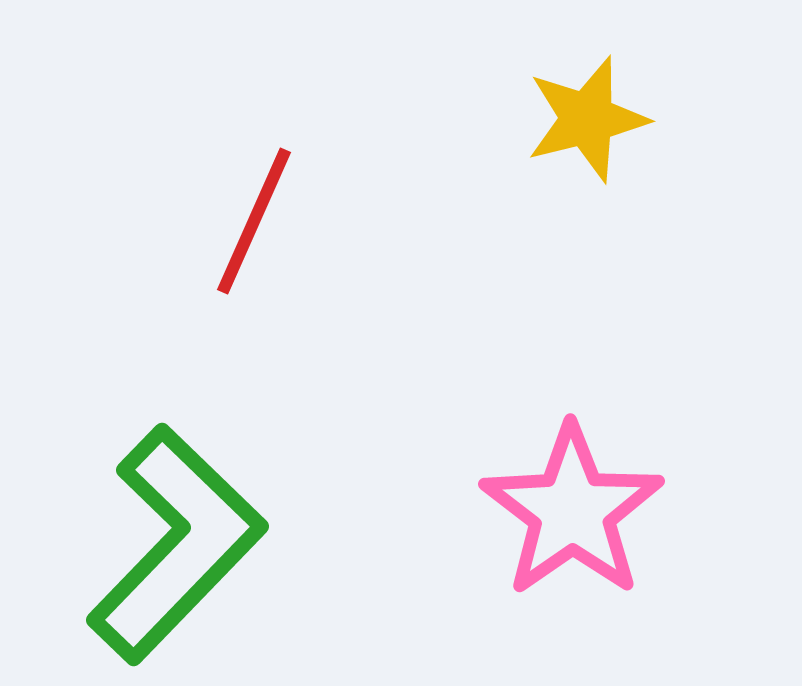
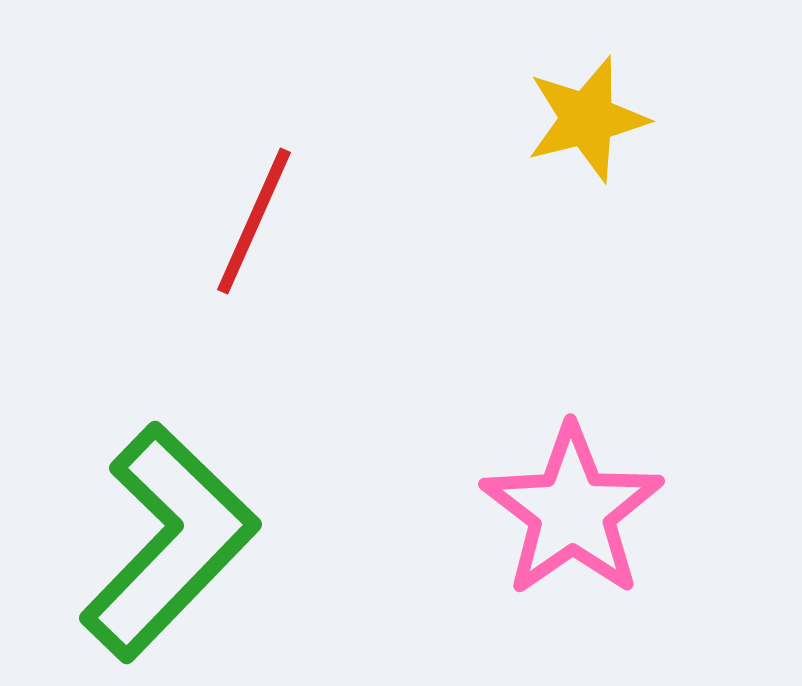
green L-shape: moved 7 px left, 2 px up
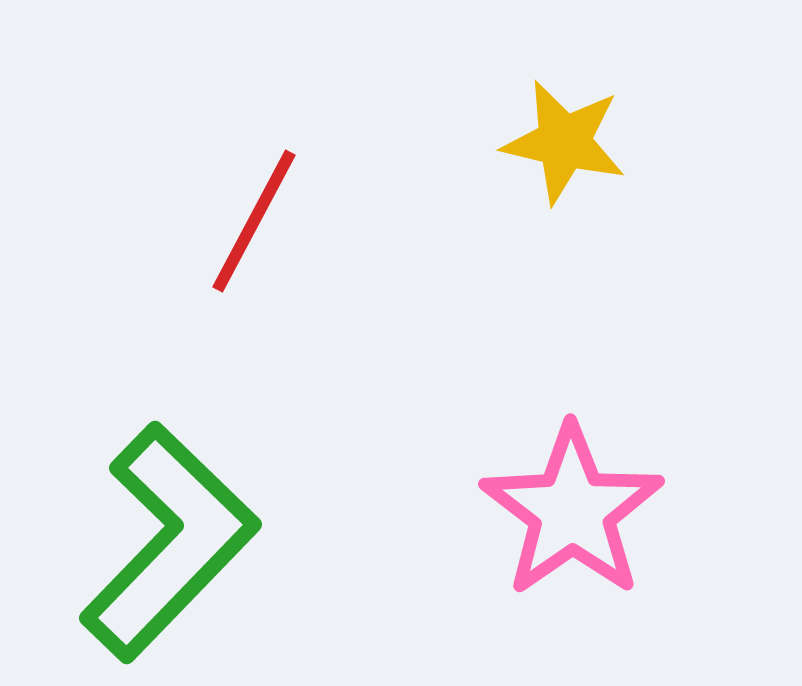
yellow star: moved 23 px left, 23 px down; rotated 27 degrees clockwise
red line: rotated 4 degrees clockwise
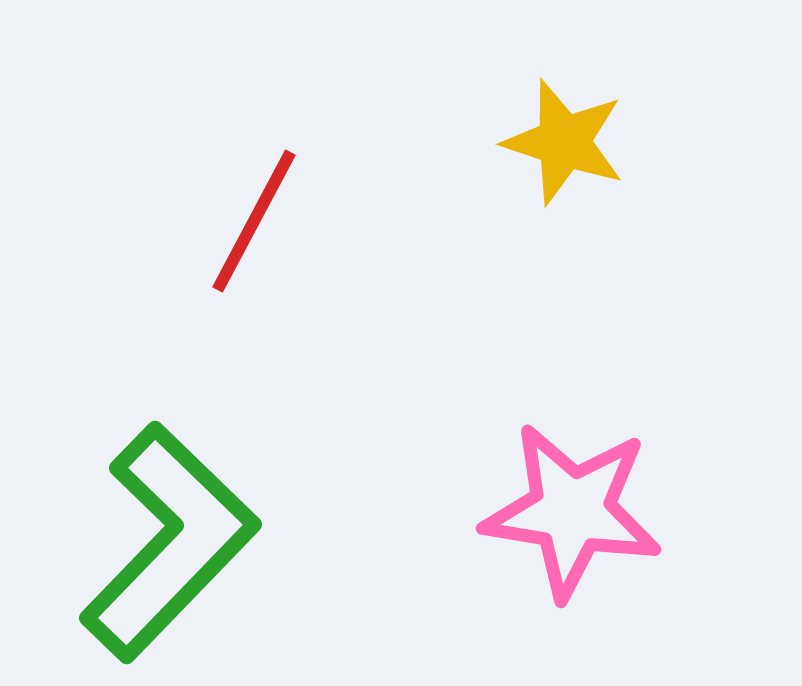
yellow star: rotated 5 degrees clockwise
pink star: rotated 28 degrees counterclockwise
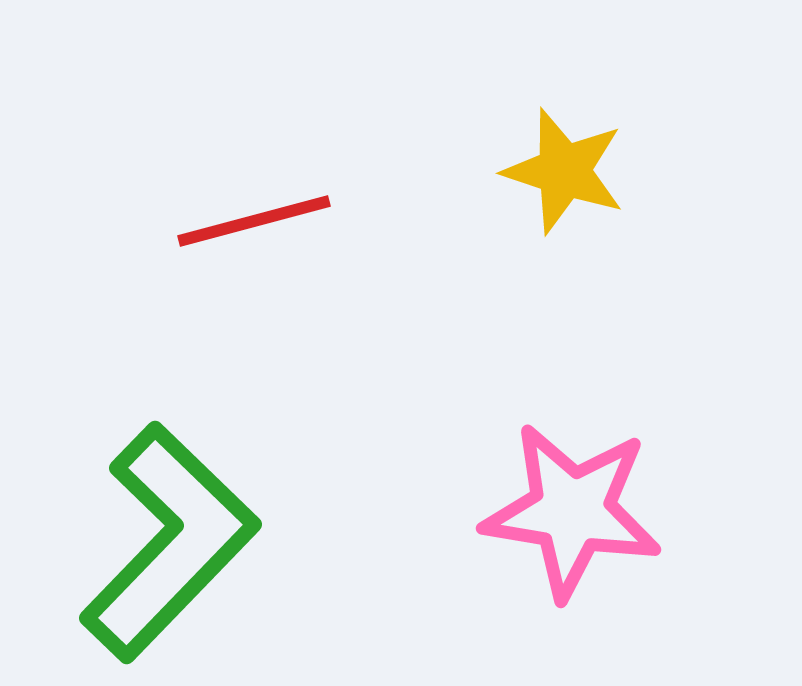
yellow star: moved 29 px down
red line: rotated 47 degrees clockwise
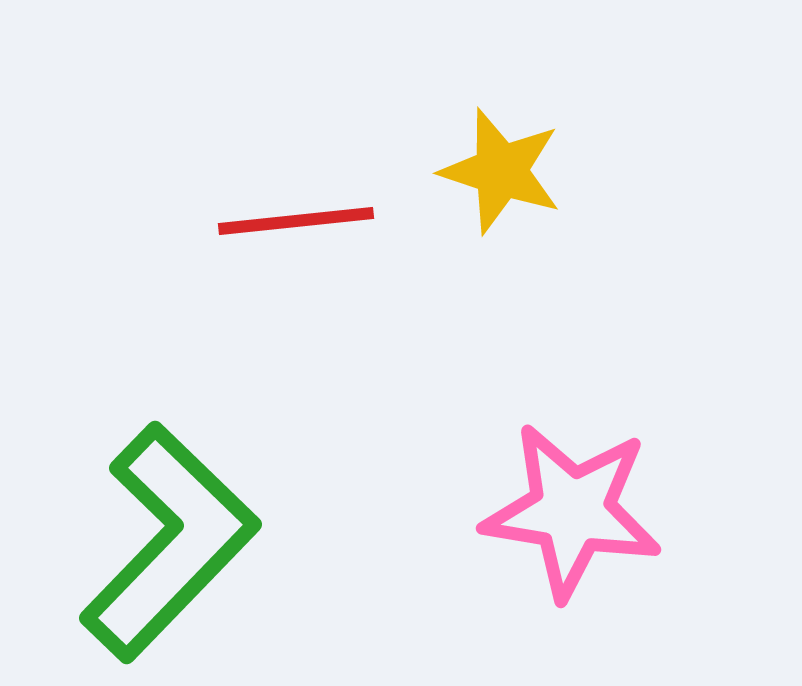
yellow star: moved 63 px left
red line: moved 42 px right; rotated 9 degrees clockwise
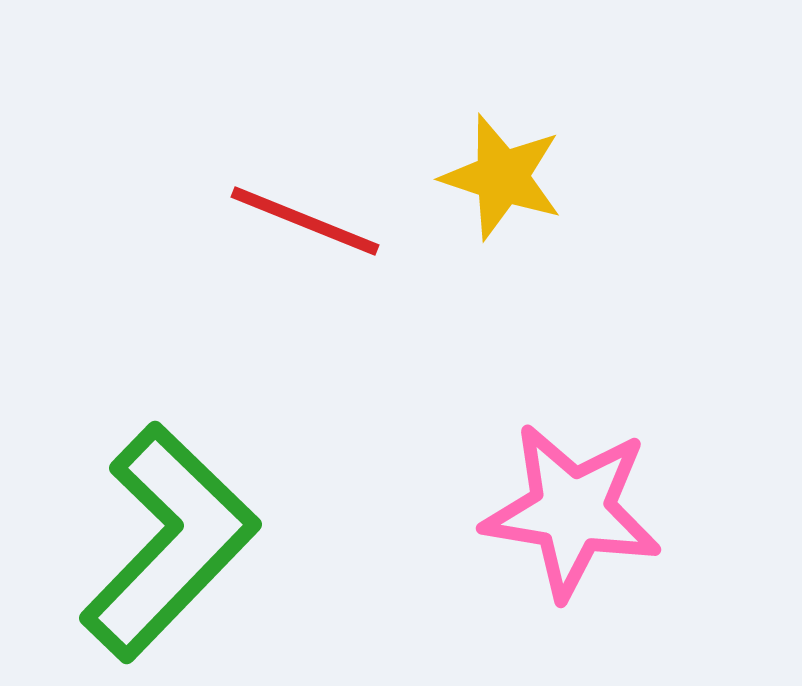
yellow star: moved 1 px right, 6 px down
red line: moved 9 px right; rotated 28 degrees clockwise
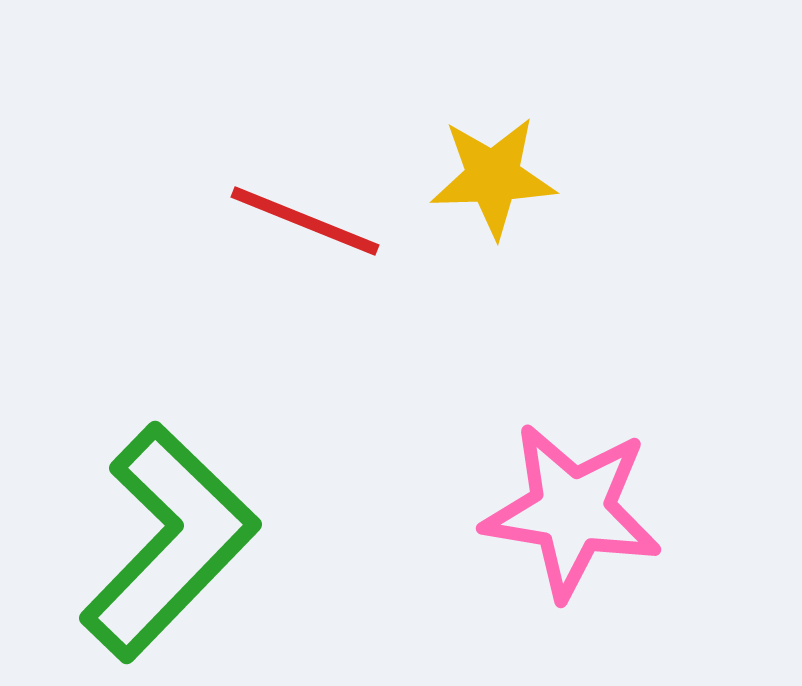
yellow star: moved 9 px left; rotated 20 degrees counterclockwise
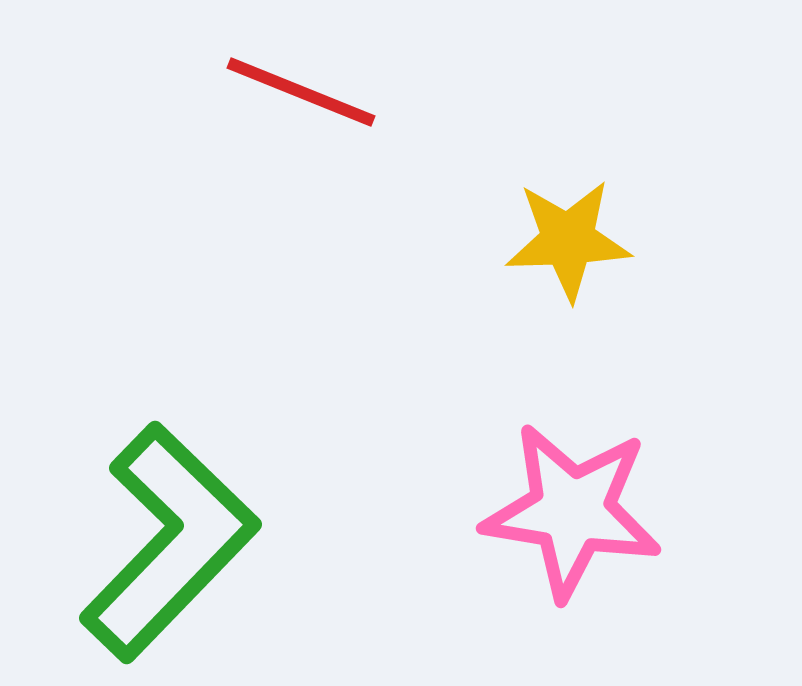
yellow star: moved 75 px right, 63 px down
red line: moved 4 px left, 129 px up
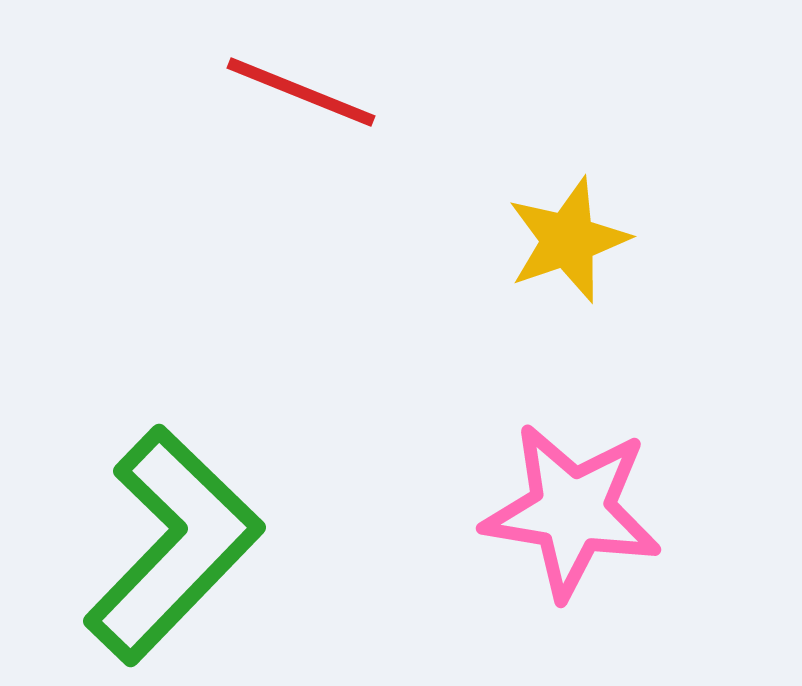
yellow star: rotated 17 degrees counterclockwise
green L-shape: moved 4 px right, 3 px down
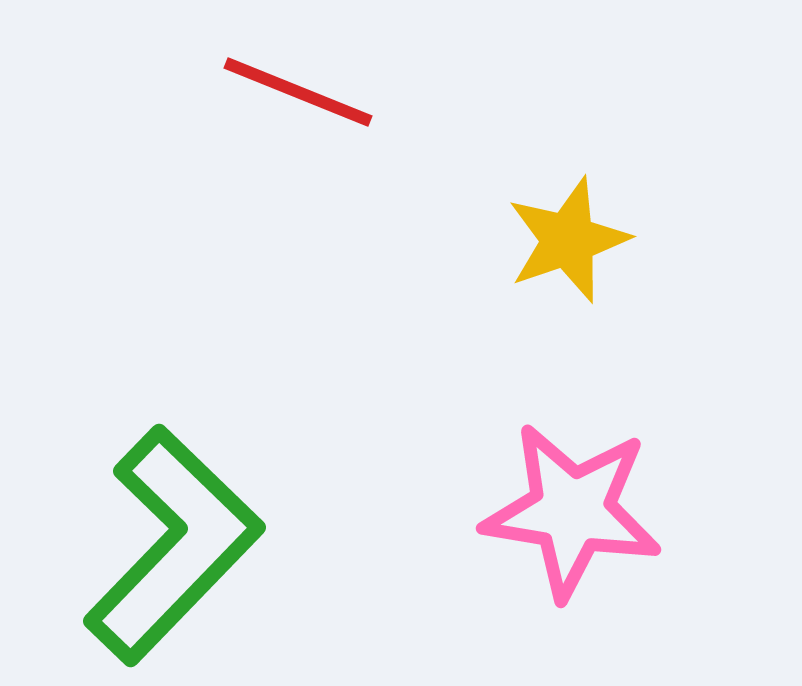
red line: moved 3 px left
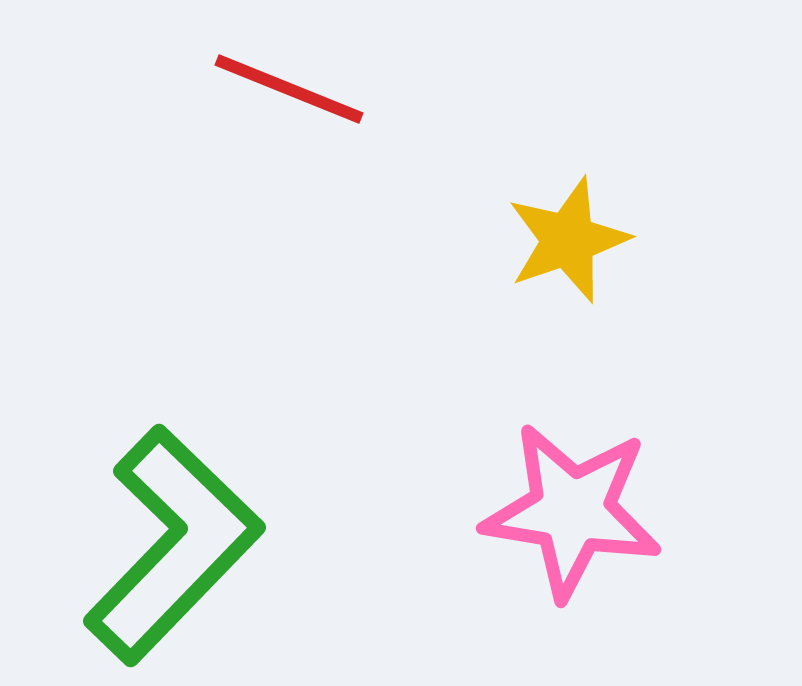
red line: moved 9 px left, 3 px up
